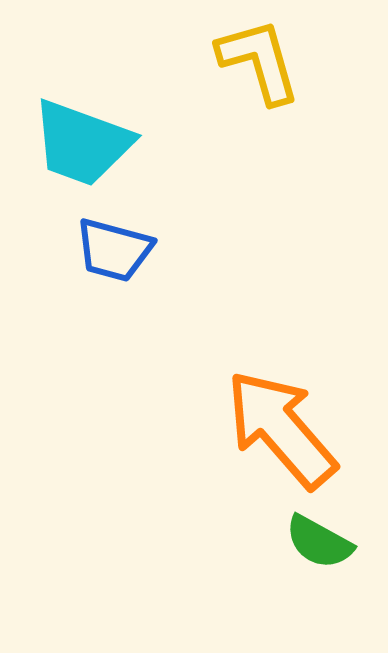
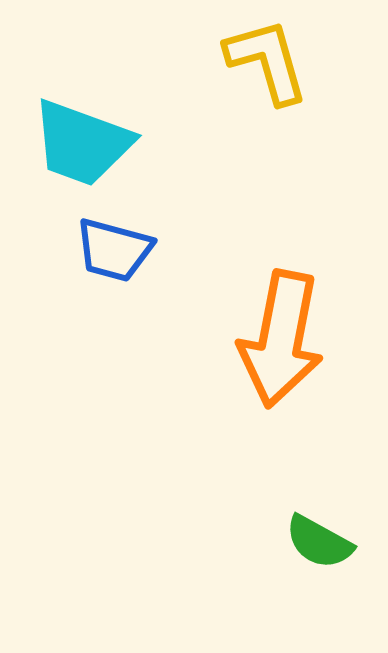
yellow L-shape: moved 8 px right
orange arrow: moved 90 px up; rotated 128 degrees counterclockwise
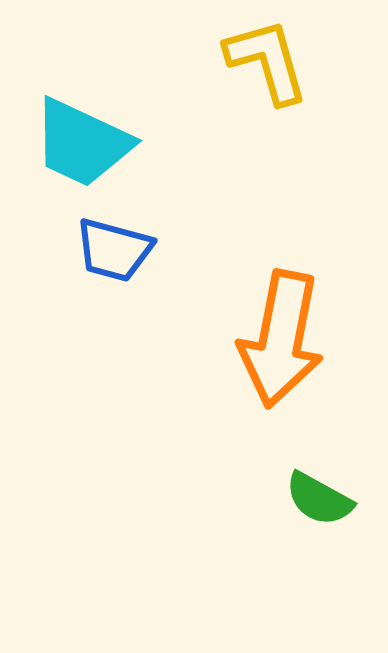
cyan trapezoid: rotated 5 degrees clockwise
green semicircle: moved 43 px up
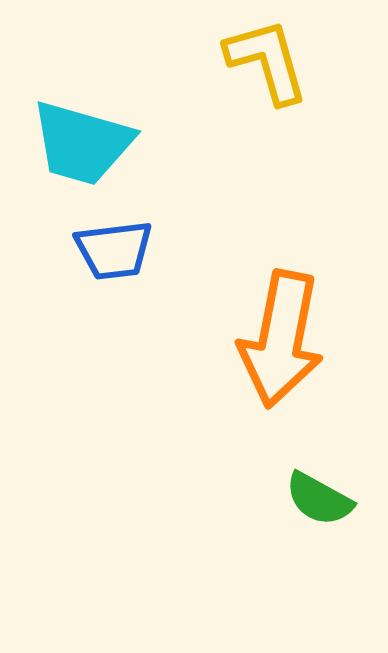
cyan trapezoid: rotated 9 degrees counterclockwise
blue trapezoid: rotated 22 degrees counterclockwise
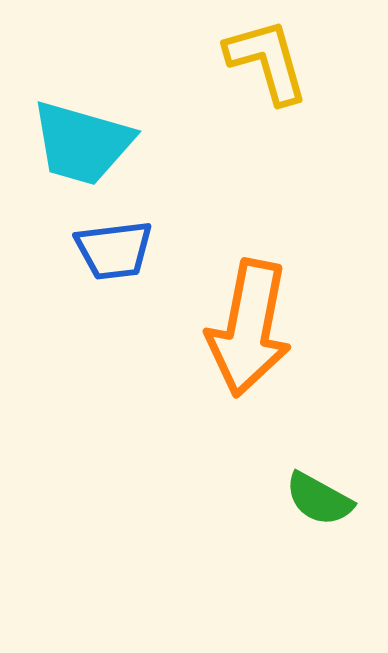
orange arrow: moved 32 px left, 11 px up
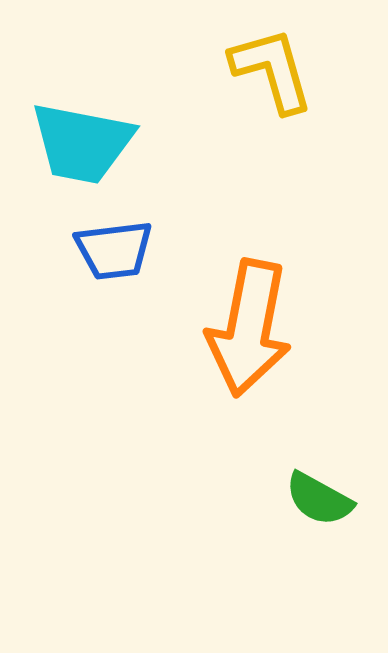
yellow L-shape: moved 5 px right, 9 px down
cyan trapezoid: rotated 5 degrees counterclockwise
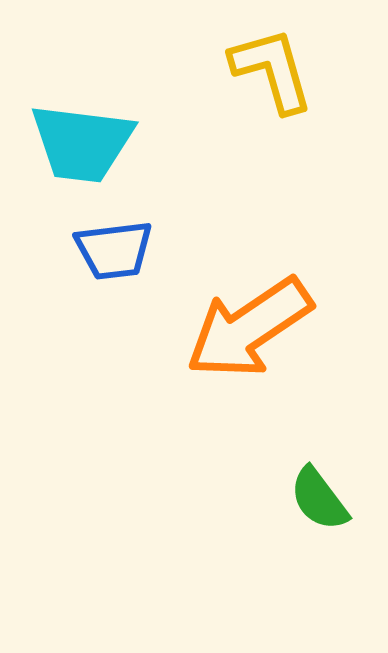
cyan trapezoid: rotated 4 degrees counterclockwise
orange arrow: rotated 45 degrees clockwise
green semicircle: rotated 24 degrees clockwise
